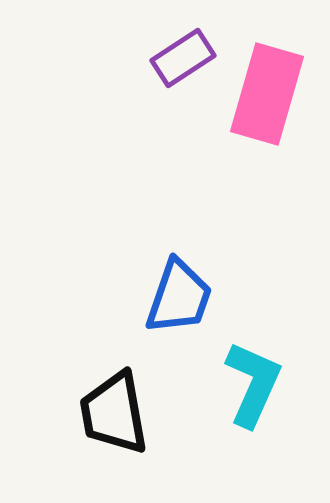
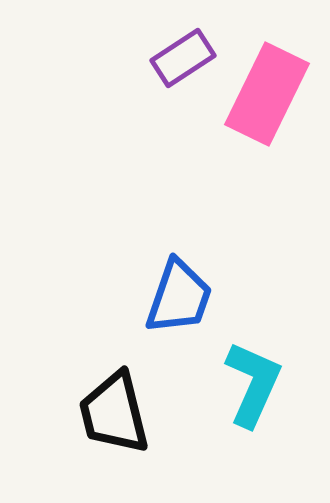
pink rectangle: rotated 10 degrees clockwise
black trapezoid: rotated 4 degrees counterclockwise
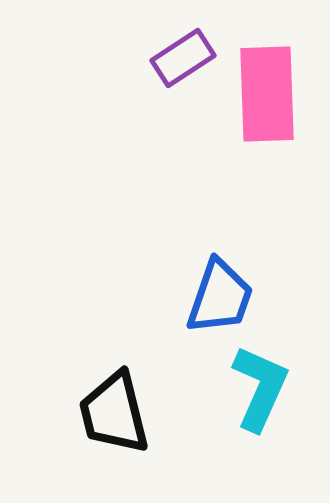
pink rectangle: rotated 28 degrees counterclockwise
blue trapezoid: moved 41 px right
cyan L-shape: moved 7 px right, 4 px down
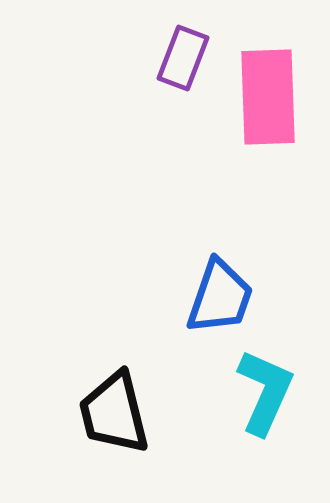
purple rectangle: rotated 36 degrees counterclockwise
pink rectangle: moved 1 px right, 3 px down
cyan L-shape: moved 5 px right, 4 px down
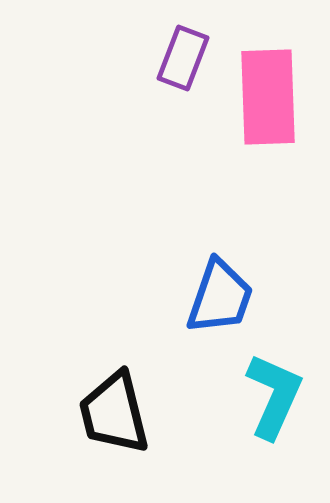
cyan L-shape: moved 9 px right, 4 px down
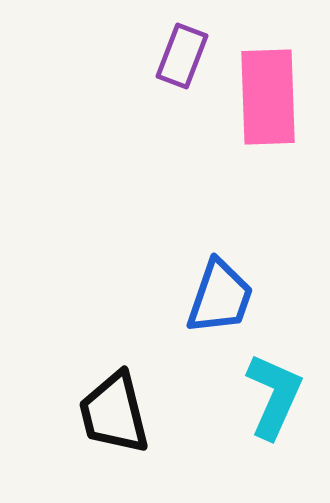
purple rectangle: moved 1 px left, 2 px up
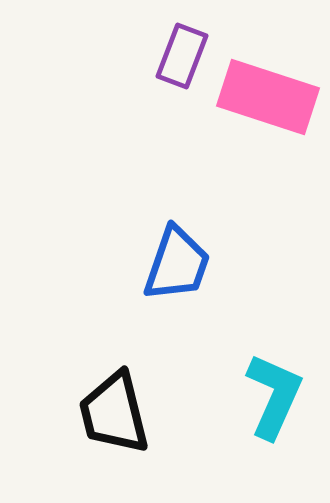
pink rectangle: rotated 70 degrees counterclockwise
blue trapezoid: moved 43 px left, 33 px up
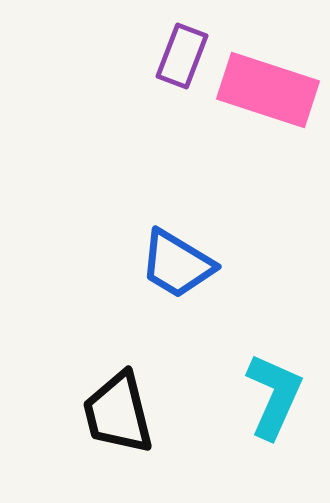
pink rectangle: moved 7 px up
blue trapezoid: rotated 102 degrees clockwise
black trapezoid: moved 4 px right
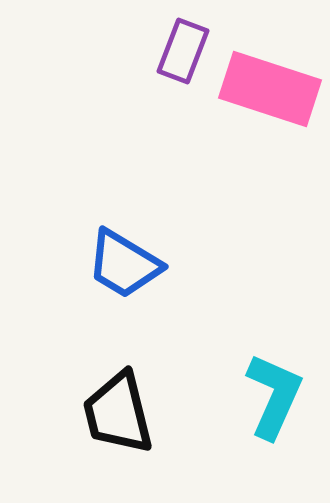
purple rectangle: moved 1 px right, 5 px up
pink rectangle: moved 2 px right, 1 px up
blue trapezoid: moved 53 px left
